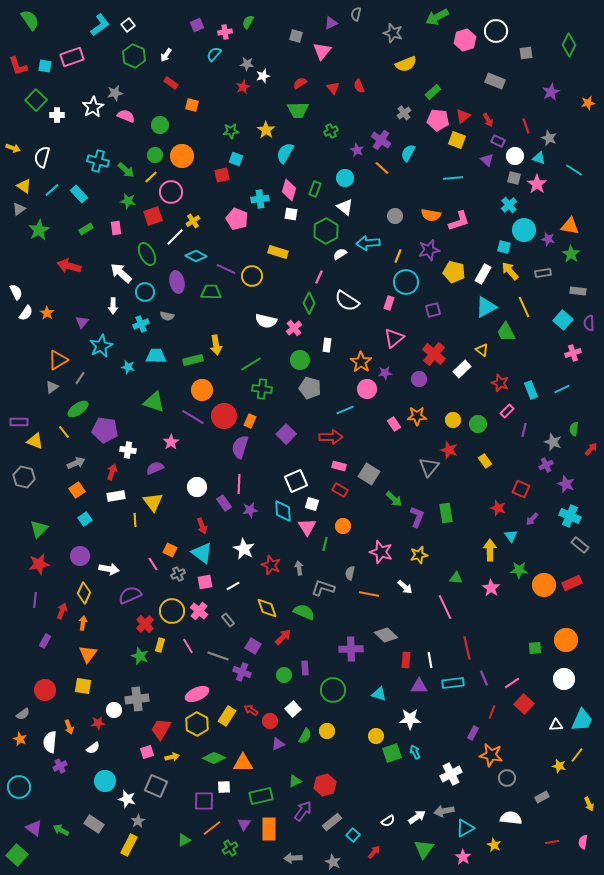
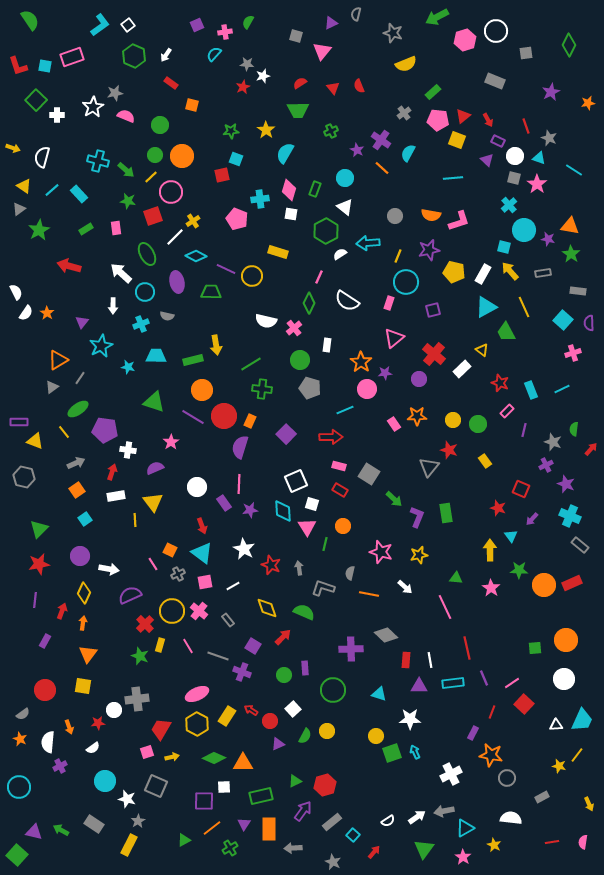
white semicircle at (50, 742): moved 2 px left
purple triangle at (34, 828): moved 4 px down; rotated 24 degrees counterclockwise
gray arrow at (293, 858): moved 10 px up
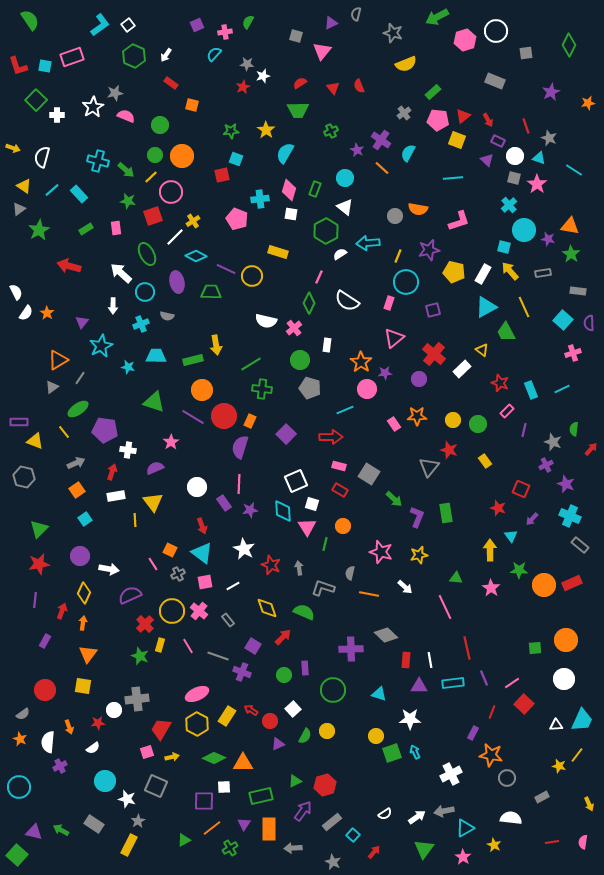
orange semicircle at (431, 215): moved 13 px left, 6 px up
white semicircle at (388, 821): moved 3 px left, 7 px up
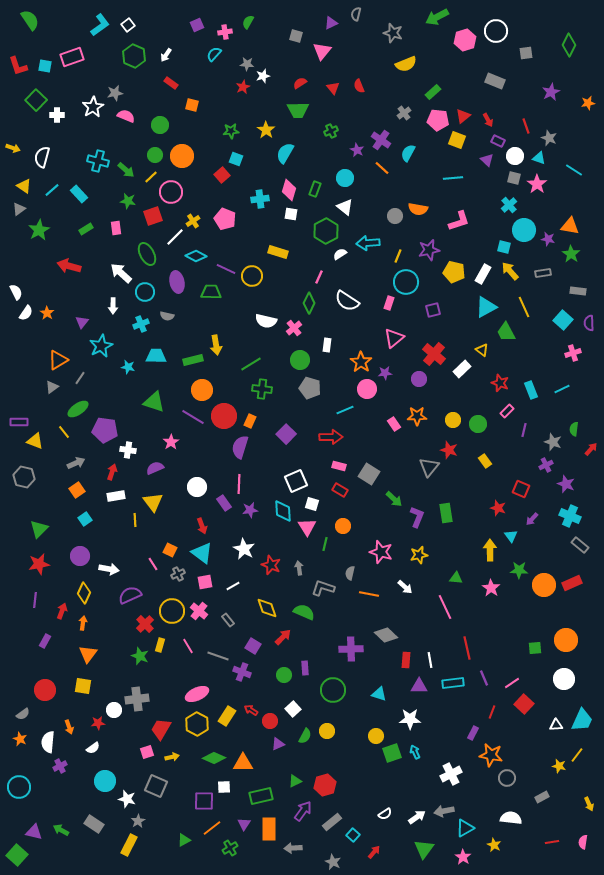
red square at (222, 175): rotated 28 degrees counterclockwise
pink pentagon at (237, 219): moved 12 px left
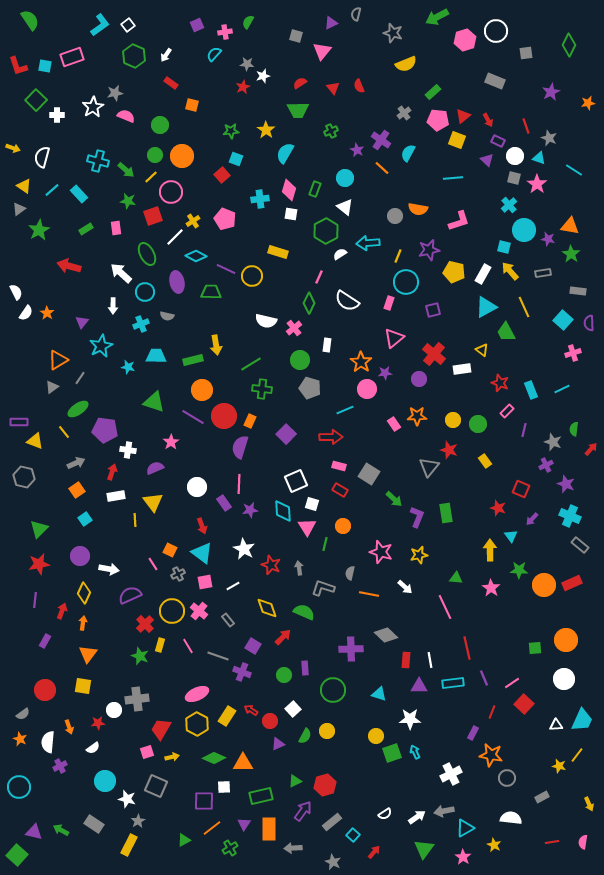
white rectangle at (462, 369): rotated 36 degrees clockwise
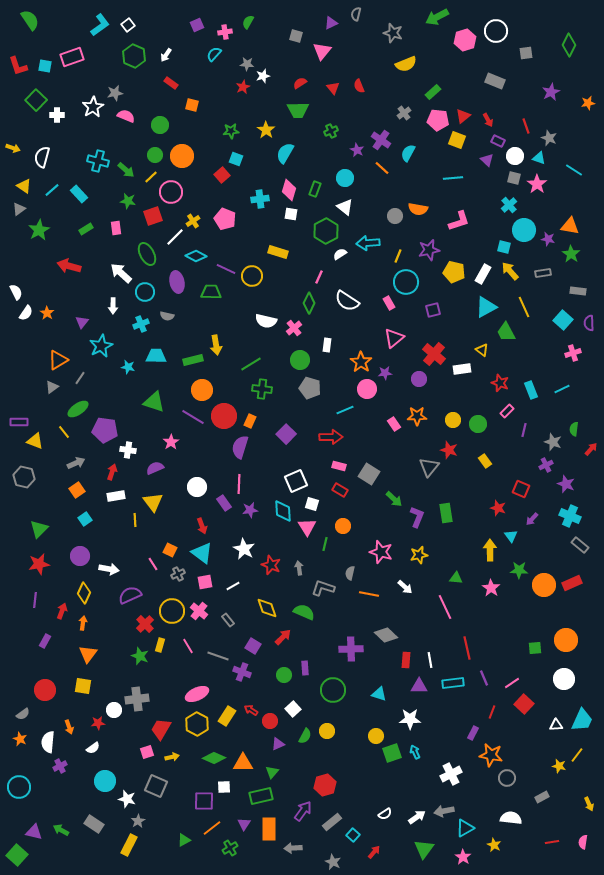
pink rectangle at (389, 303): rotated 48 degrees counterclockwise
green triangle at (295, 781): moved 23 px left, 9 px up; rotated 24 degrees counterclockwise
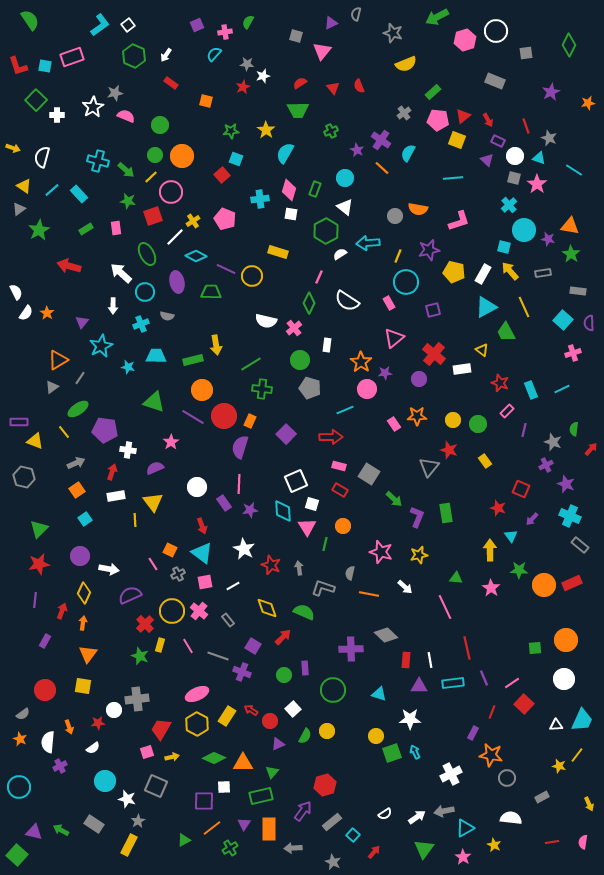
orange square at (192, 105): moved 14 px right, 4 px up
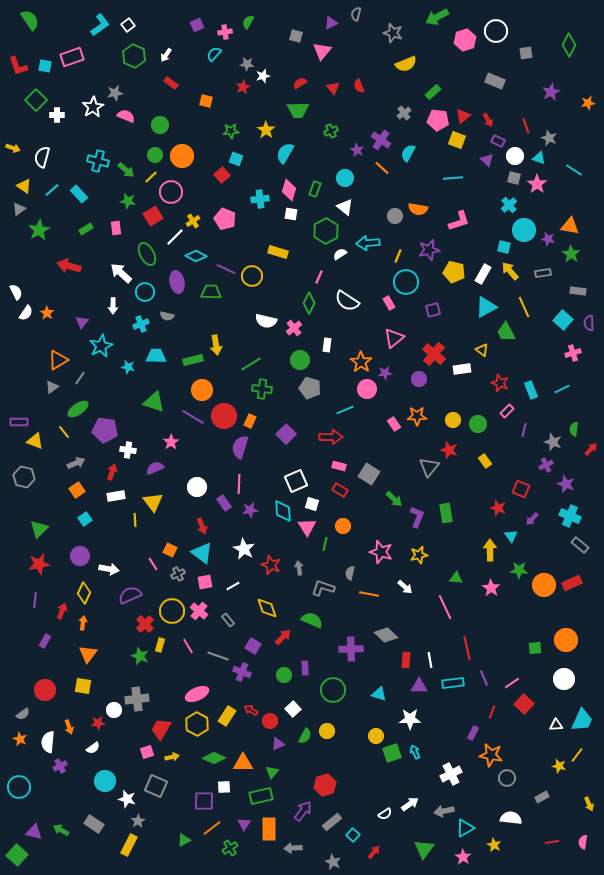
red square at (153, 216): rotated 12 degrees counterclockwise
green semicircle at (304, 612): moved 8 px right, 8 px down
white arrow at (417, 817): moved 7 px left, 13 px up
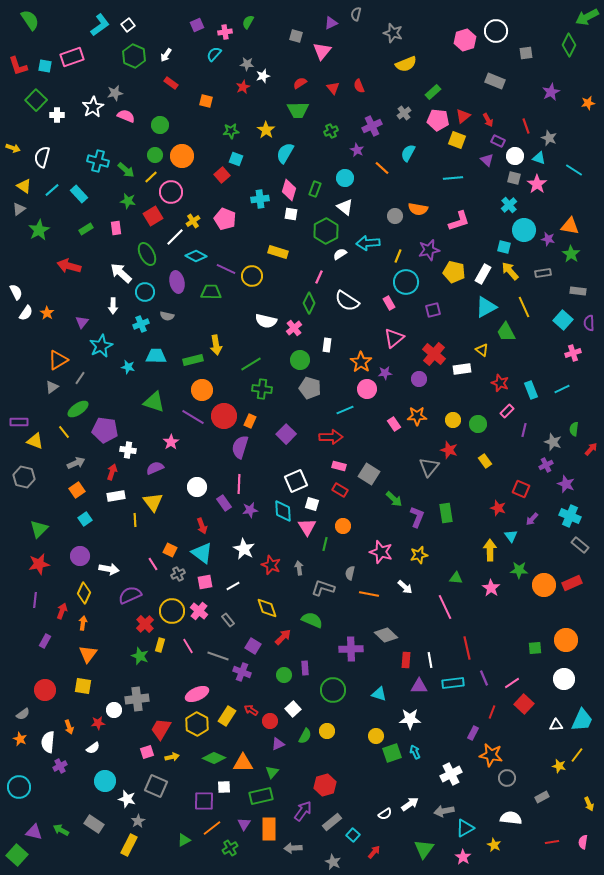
green arrow at (437, 17): moved 150 px right
purple cross at (381, 140): moved 9 px left, 14 px up; rotated 30 degrees clockwise
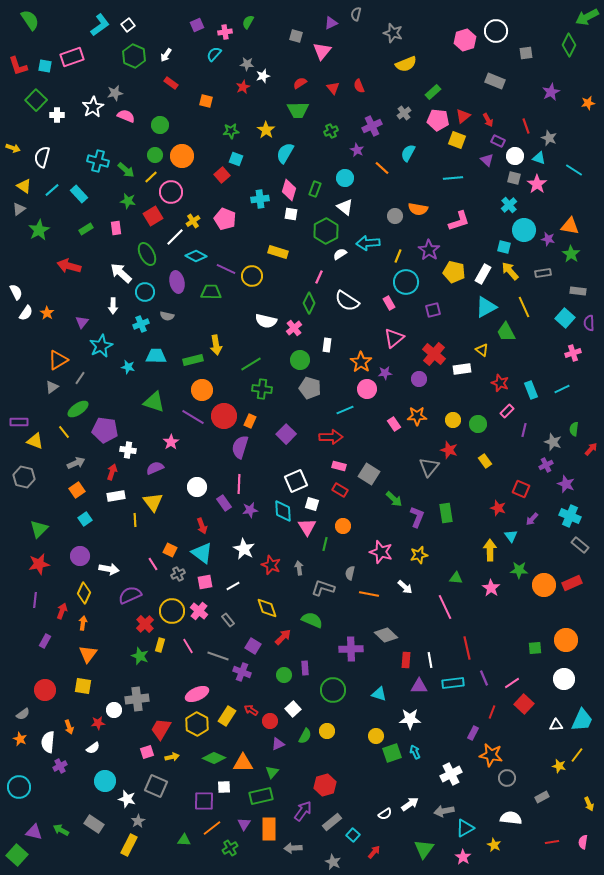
purple star at (429, 250): rotated 25 degrees counterclockwise
cyan square at (563, 320): moved 2 px right, 2 px up
green triangle at (184, 840): rotated 32 degrees clockwise
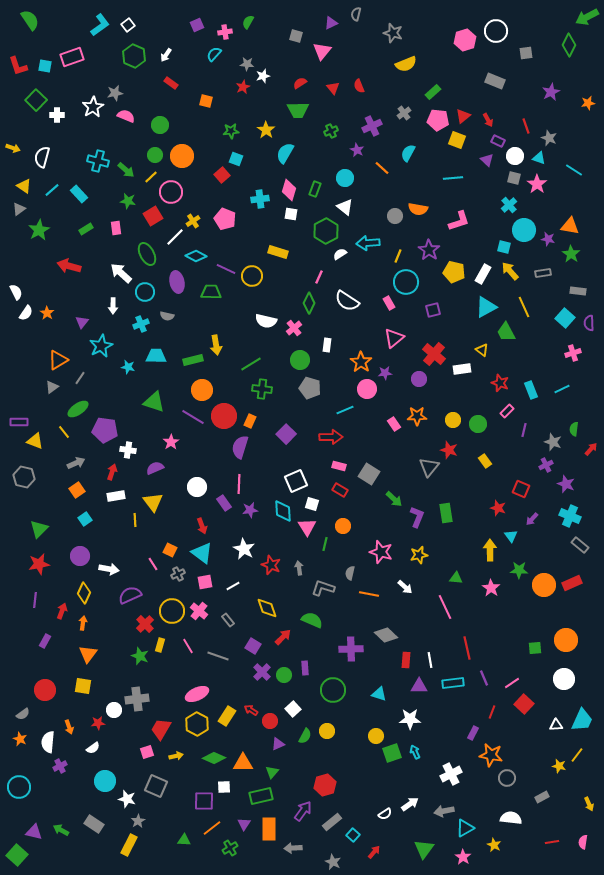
purple cross at (242, 672): moved 20 px right; rotated 24 degrees clockwise
yellow arrow at (172, 757): moved 4 px right, 1 px up
